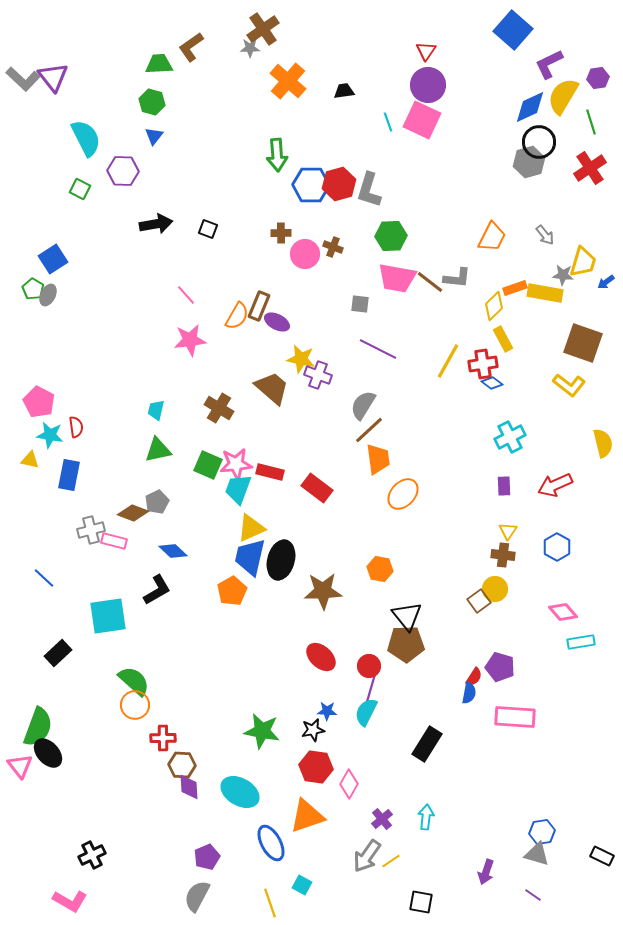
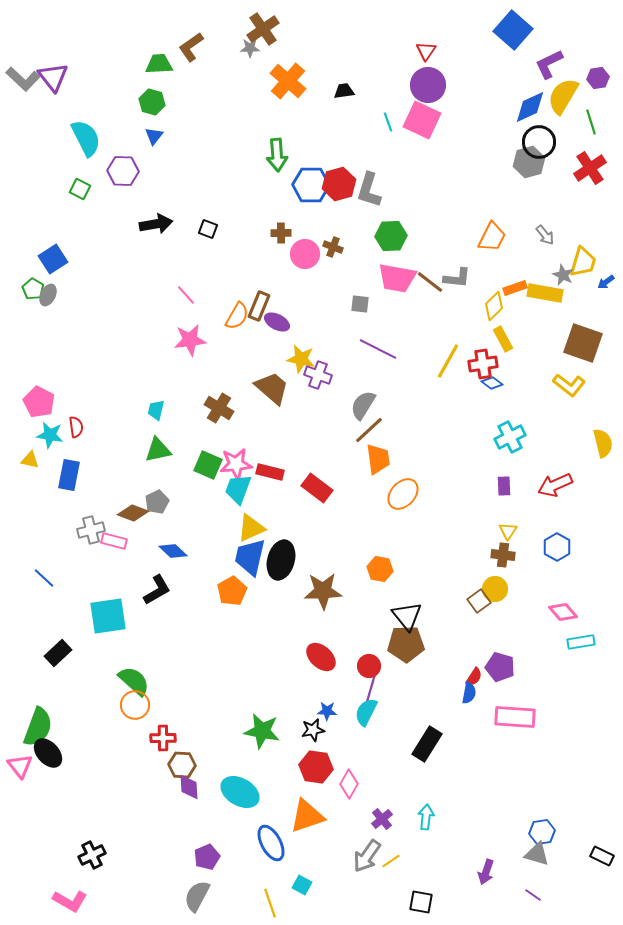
gray star at (563, 275): rotated 20 degrees clockwise
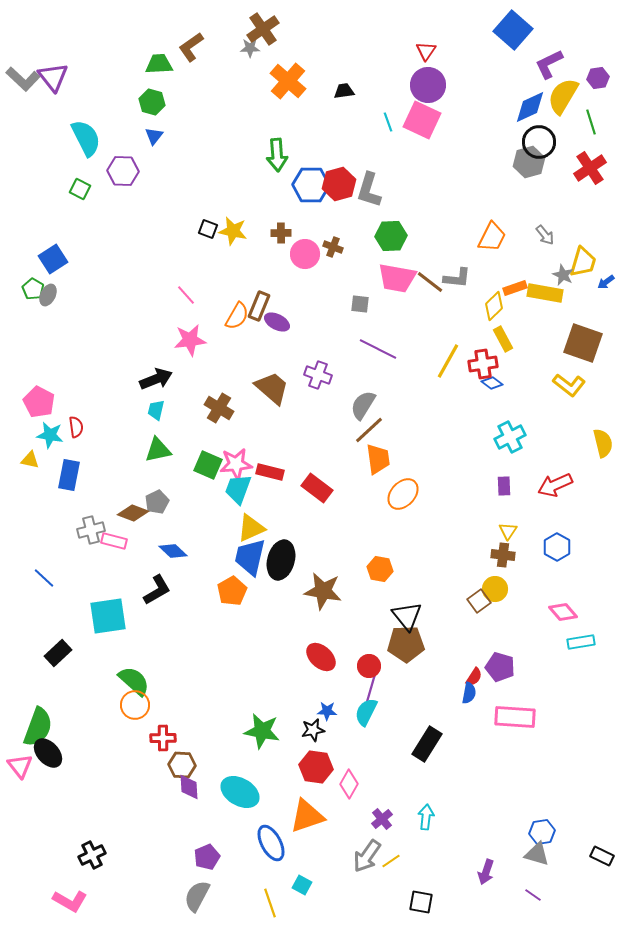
black arrow at (156, 224): moved 155 px down; rotated 12 degrees counterclockwise
yellow star at (301, 359): moved 68 px left, 128 px up
brown star at (323, 591): rotated 12 degrees clockwise
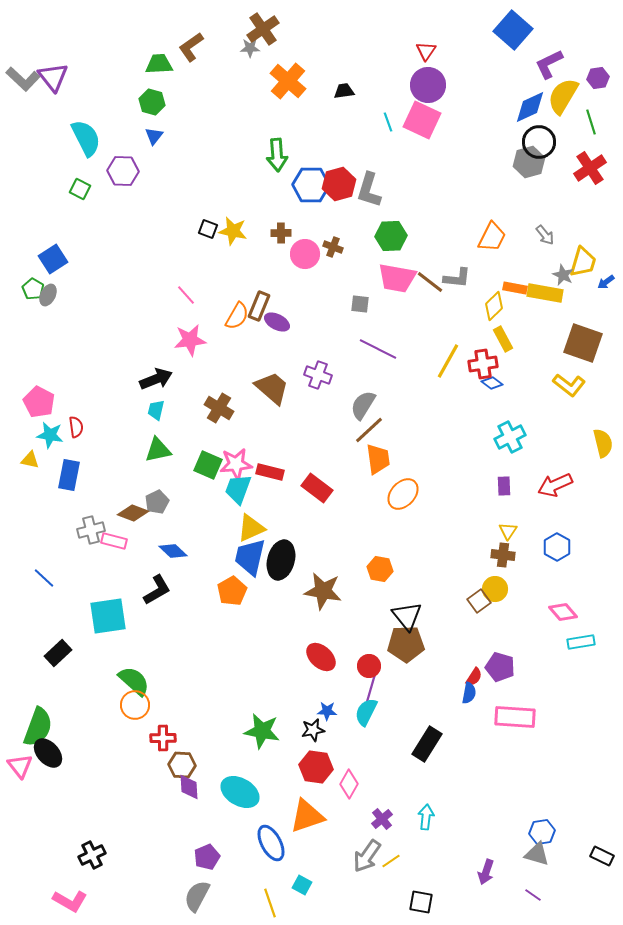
orange rectangle at (515, 288): rotated 30 degrees clockwise
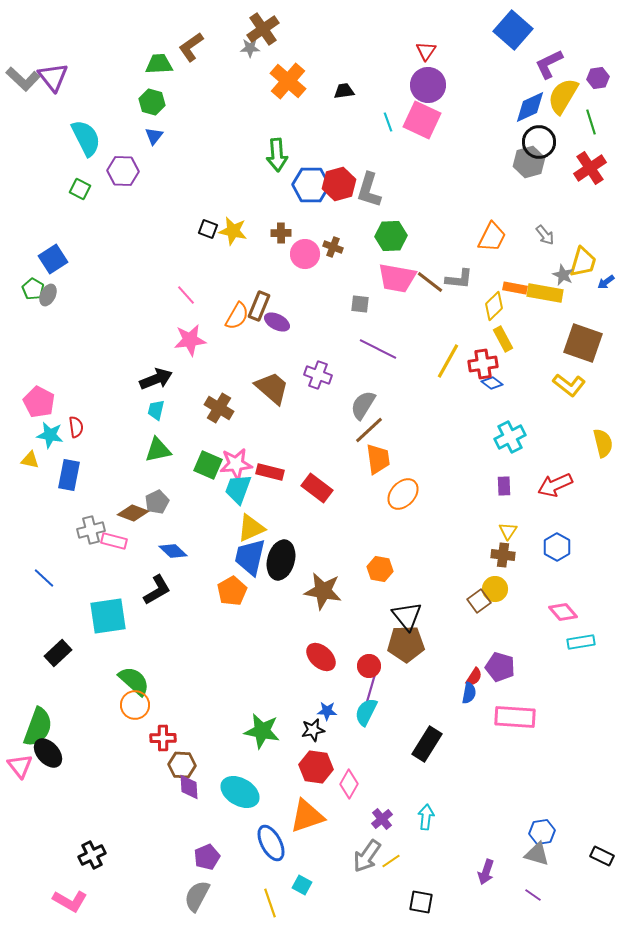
gray L-shape at (457, 278): moved 2 px right, 1 px down
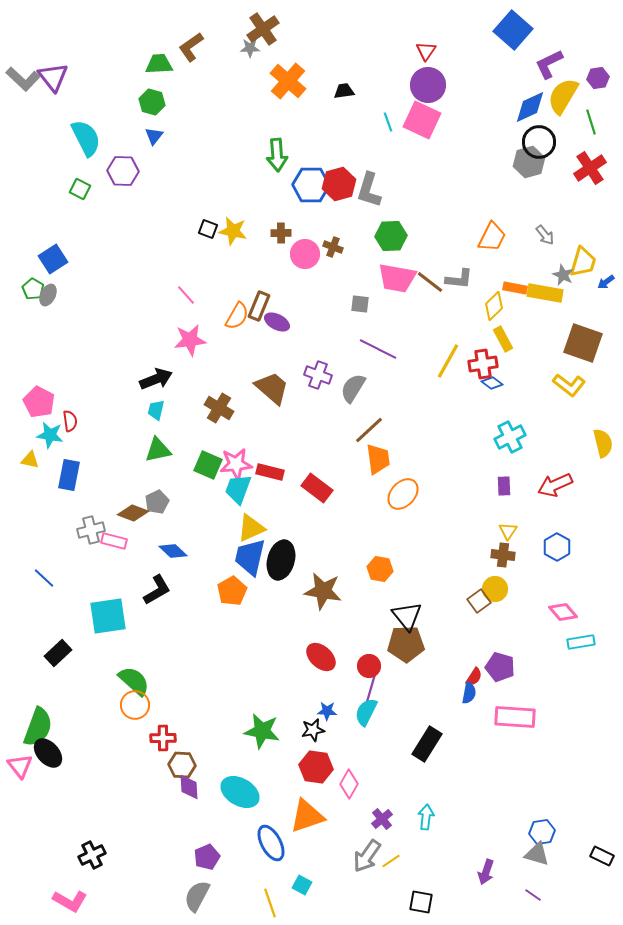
gray semicircle at (363, 405): moved 10 px left, 17 px up
red semicircle at (76, 427): moved 6 px left, 6 px up
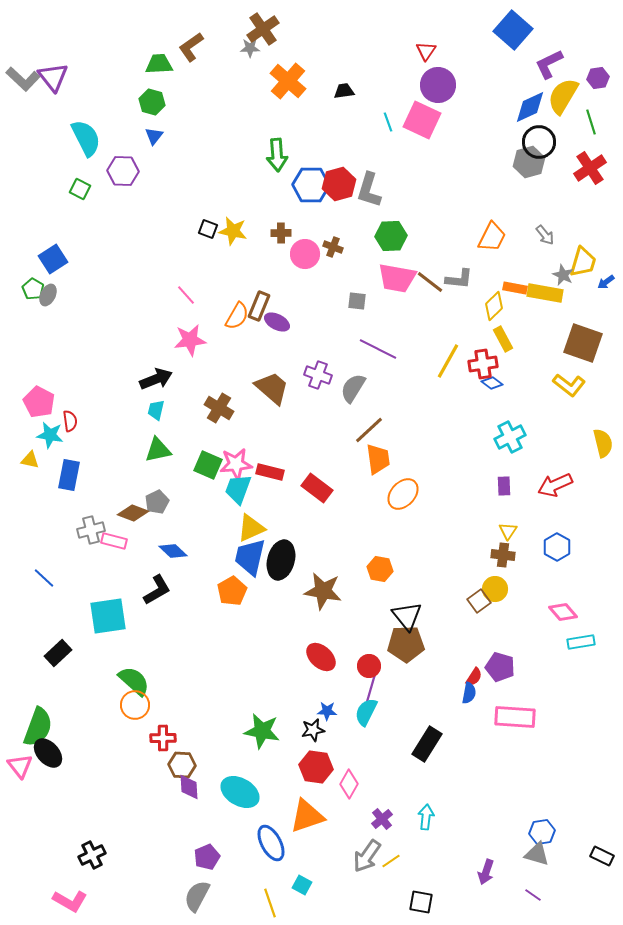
purple circle at (428, 85): moved 10 px right
gray square at (360, 304): moved 3 px left, 3 px up
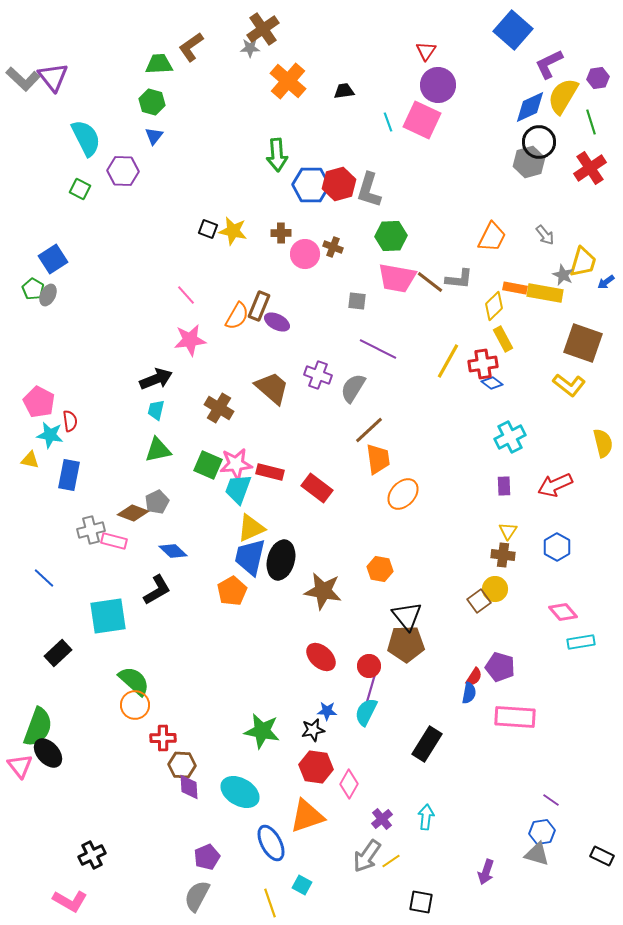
purple line at (533, 895): moved 18 px right, 95 px up
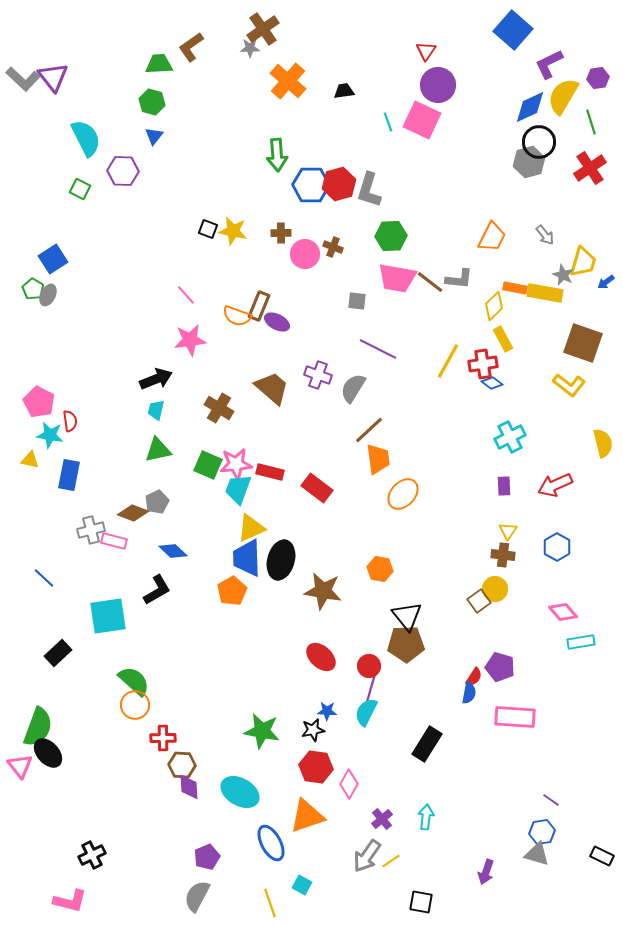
orange semicircle at (237, 316): rotated 80 degrees clockwise
blue trapezoid at (250, 557): moved 3 px left, 1 px down; rotated 15 degrees counterclockwise
pink L-shape at (70, 901): rotated 16 degrees counterclockwise
